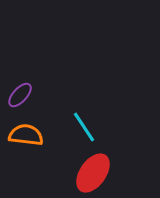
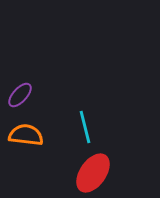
cyan line: moved 1 px right; rotated 20 degrees clockwise
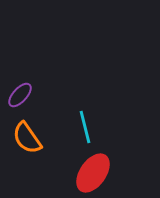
orange semicircle: moved 1 px right, 3 px down; rotated 132 degrees counterclockwise
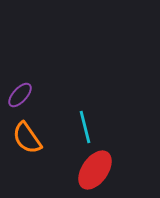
red ellipse: moved 2 px right, 3 px up
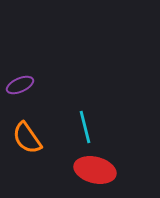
purple ellipse: moved 10 px up; rotated 24 degrees clockwise
red ellipse: rotated 69 degrees clockwise
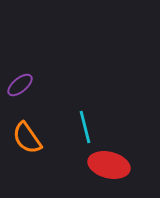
purple ellipse: rotated 16 degrees counterclockwise
red ellipse: moved 14 px right, 5 px up
